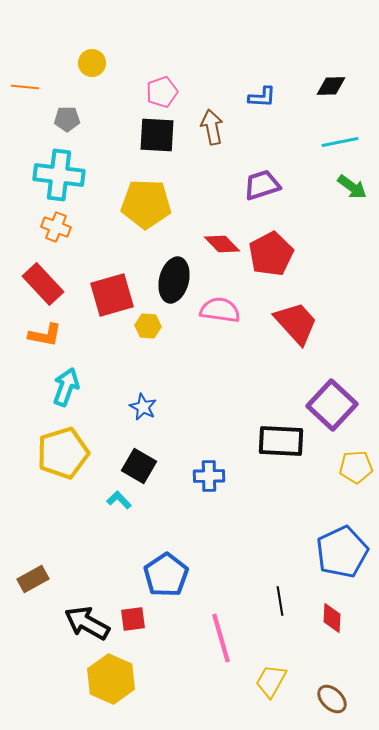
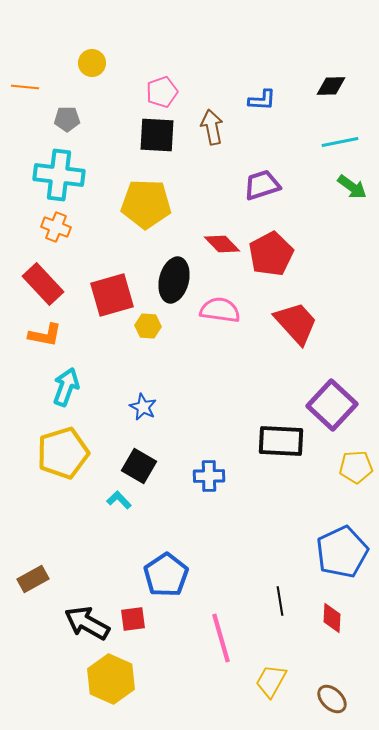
blue L-shape at (262, 97): moved 3 px down
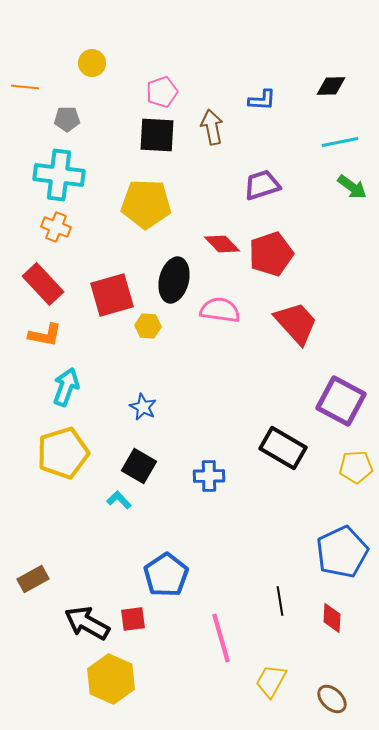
red pentagon at (271, 254): rotated 9 degrees clockwise
purple square at (332, 405): moved 9 px right, 4 px up; rotated 15 degrees counterclockwise
black rectangle at (281, 441): moved 2 px right, 7 px down; rotated 27 degrees clockwise
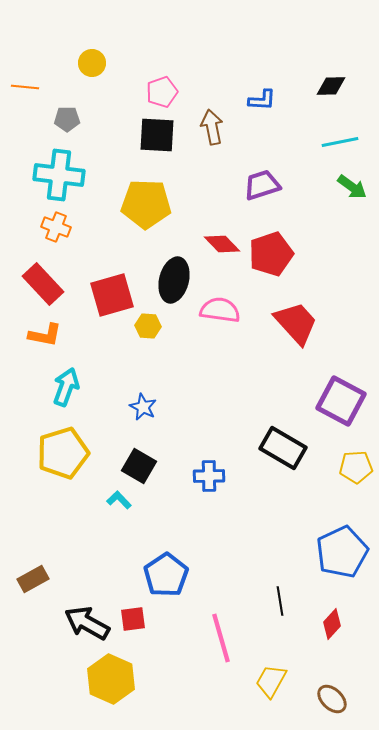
red diamond at (332, 618): moved 6 px down; rotated 40 degrees clockwise
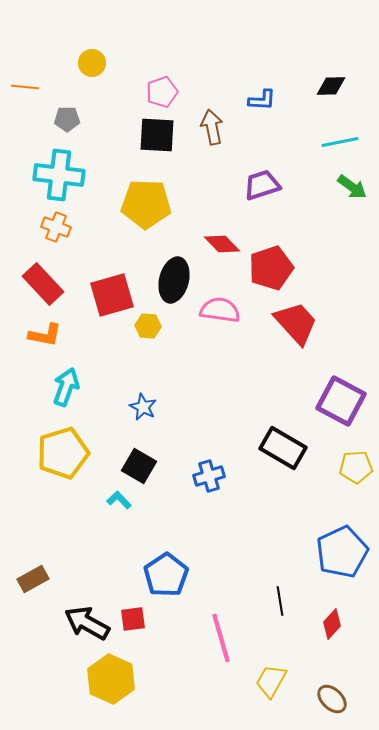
red pentagon at (271, 254): moved 14 px down
blue cross at (209, 476): rotated 16 degrees counterclockwise
